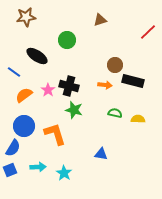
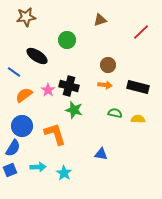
red line: moved 7 px left
brown circle: moved 7 px left
black rectangle: moved 5 px right, 6 px down
blue circle: moved 2 px left
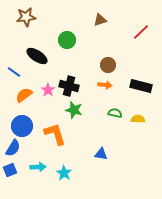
black rectangle: moved 3 px right, 1 px up
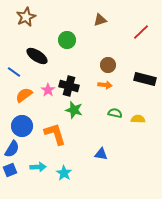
brown star: rotated 18 degrees counterclockwise
black rectangle: moved 4 px right, 7 px up
blue semicircle: moved 1 px left, 1 px down
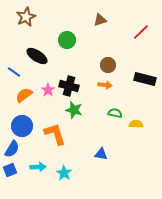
yellow semicircle: moved 2 px left, 5 px down
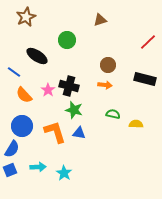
red line: moved 7 px right, 10 px down
orange semicircle: rotated 96 degrees counterclockwise
green semicircle: moved 2 px left, 1 px down
orange L-shape: moved 2 px up
blue triangle: moved 22 px left, 21 px up
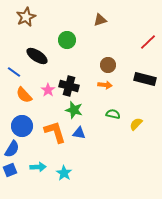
yellow semicircle: rotated 48 degrees counterclockwise
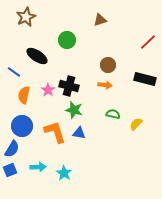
orange semicircle: rotated 54 degrees clockwise
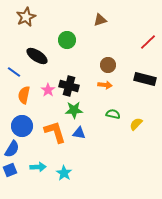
green star: rotated 18 degrees counterclockwise
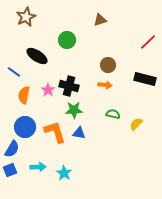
blue circle: moved 3 px right, 1 px down
